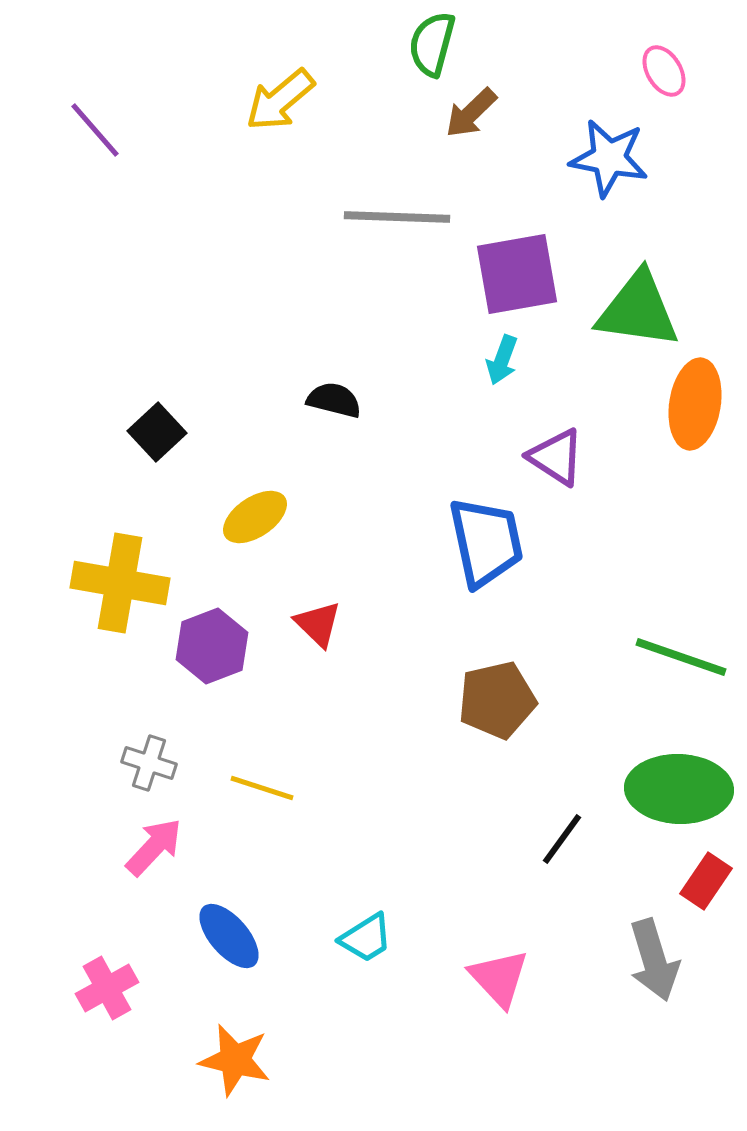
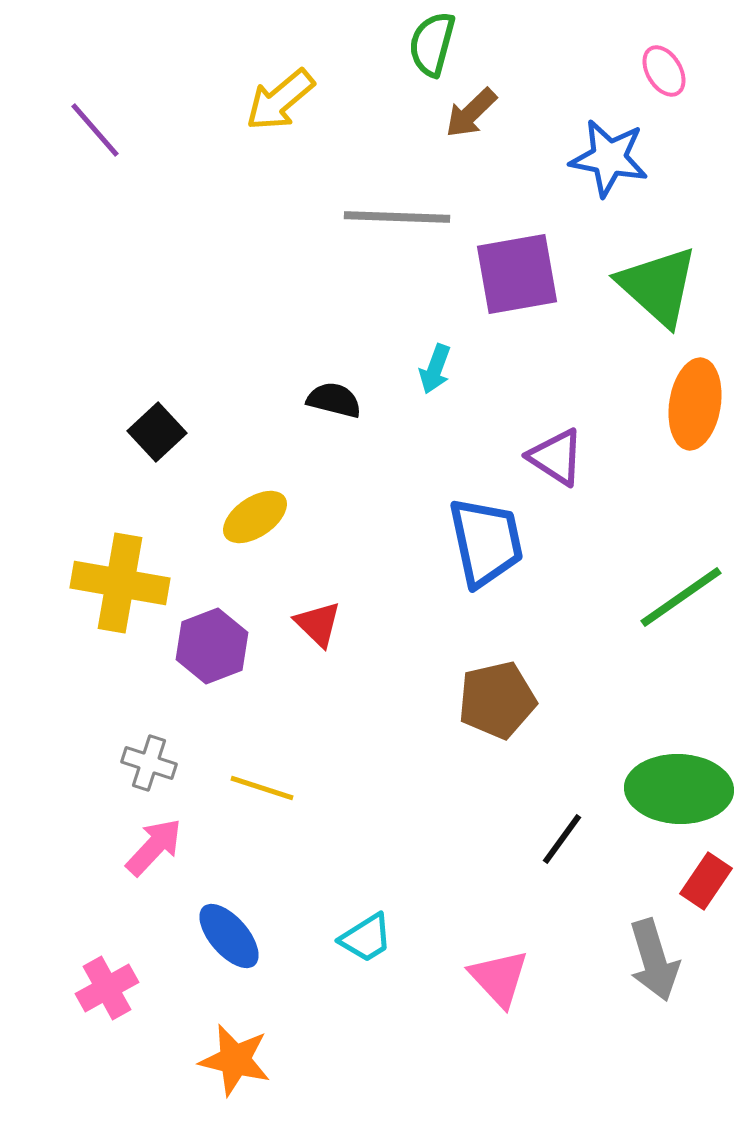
green triangle: moved 20 px right, 24 px up; rotated 34 degrees clockwise
cyan arrow: moved 67 px left, 9 px down
green line: moved 60 px up; rotated 54 degrees counterclockwise
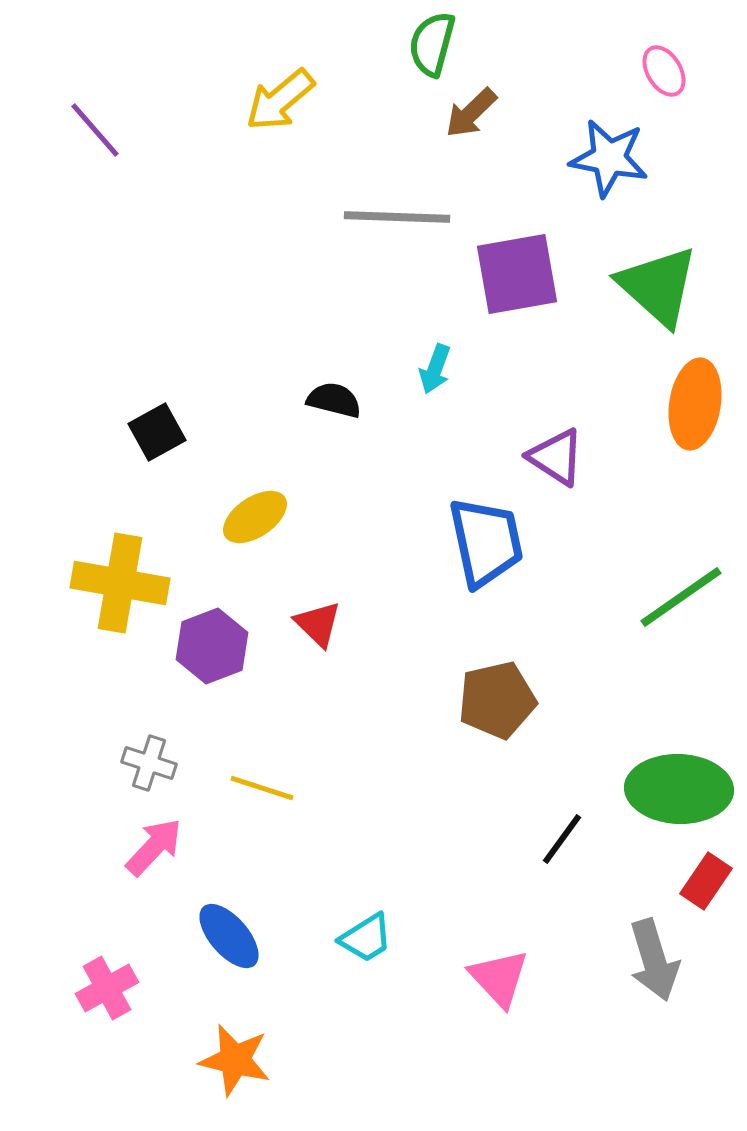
black square: rotated 14 degrees clockwise
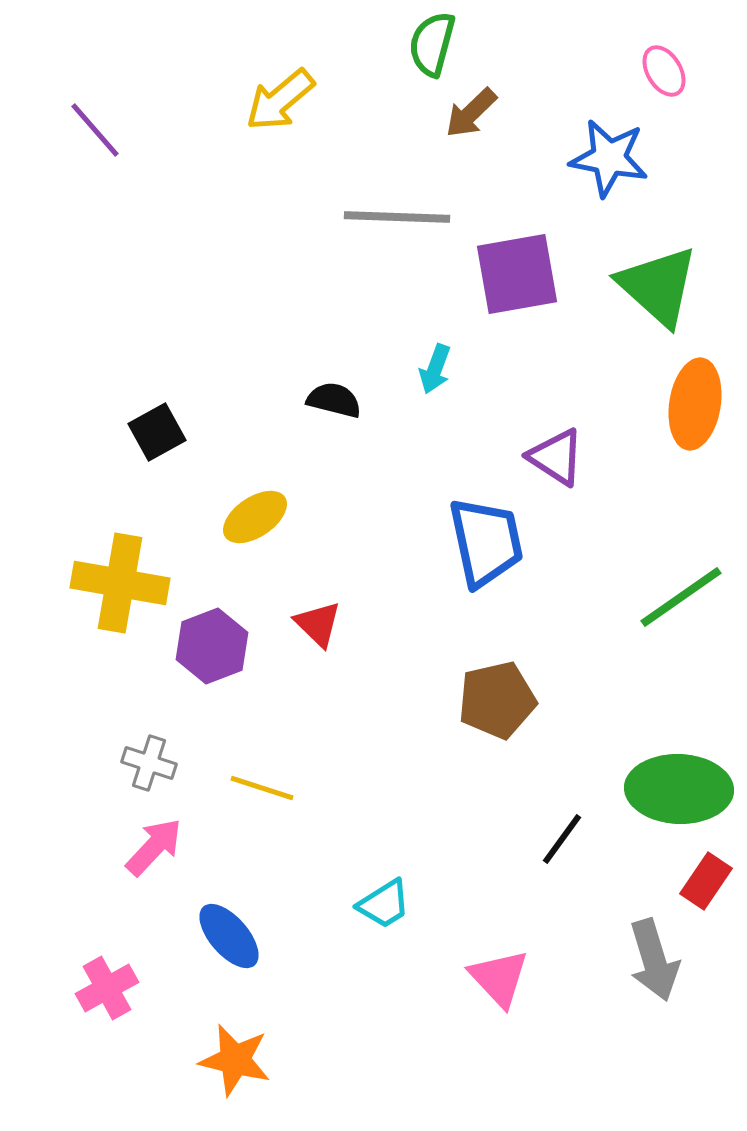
cyan trapezoid: moved 18 px right, 34 px up
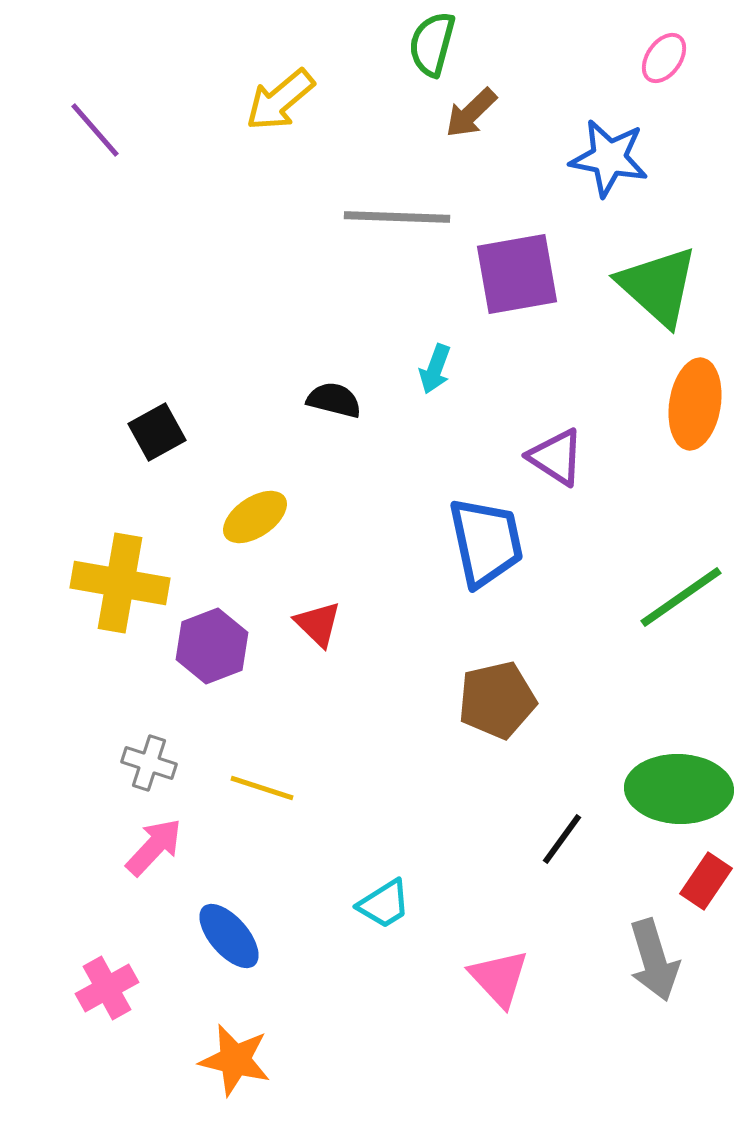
pink ellipse: moved 13 px up; rotated 66 degrees clockwise
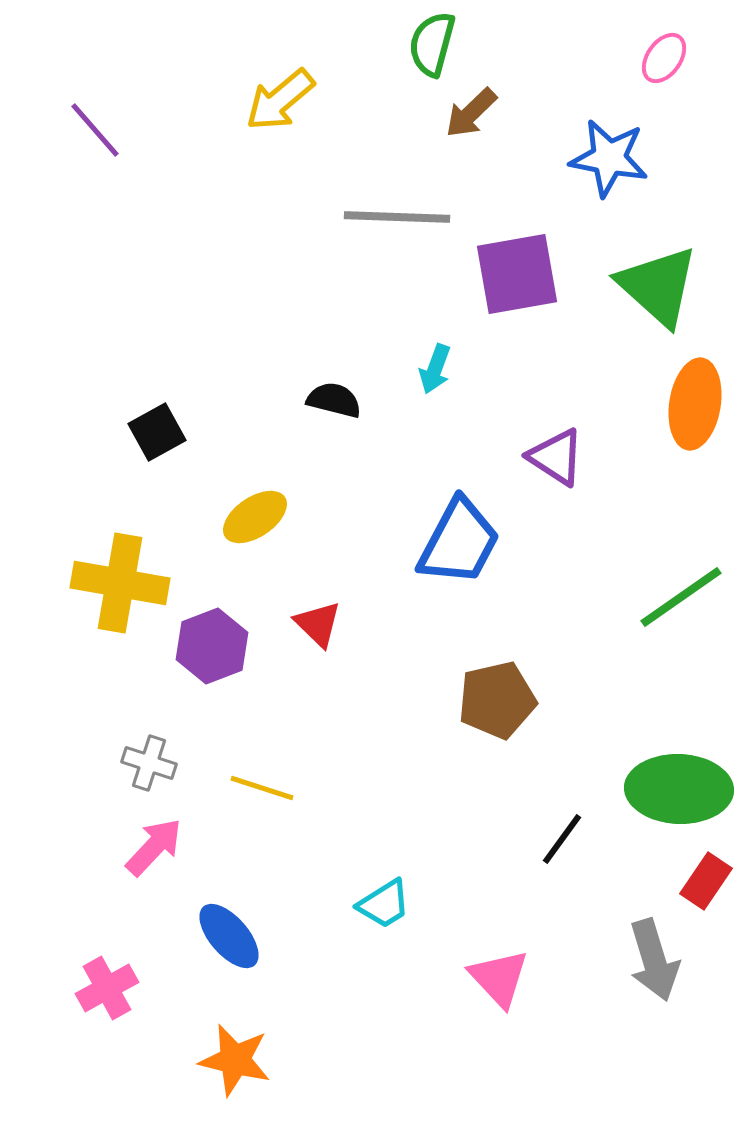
blue trapezoid: moved 27 px left; rotated 40 degrees clockwise
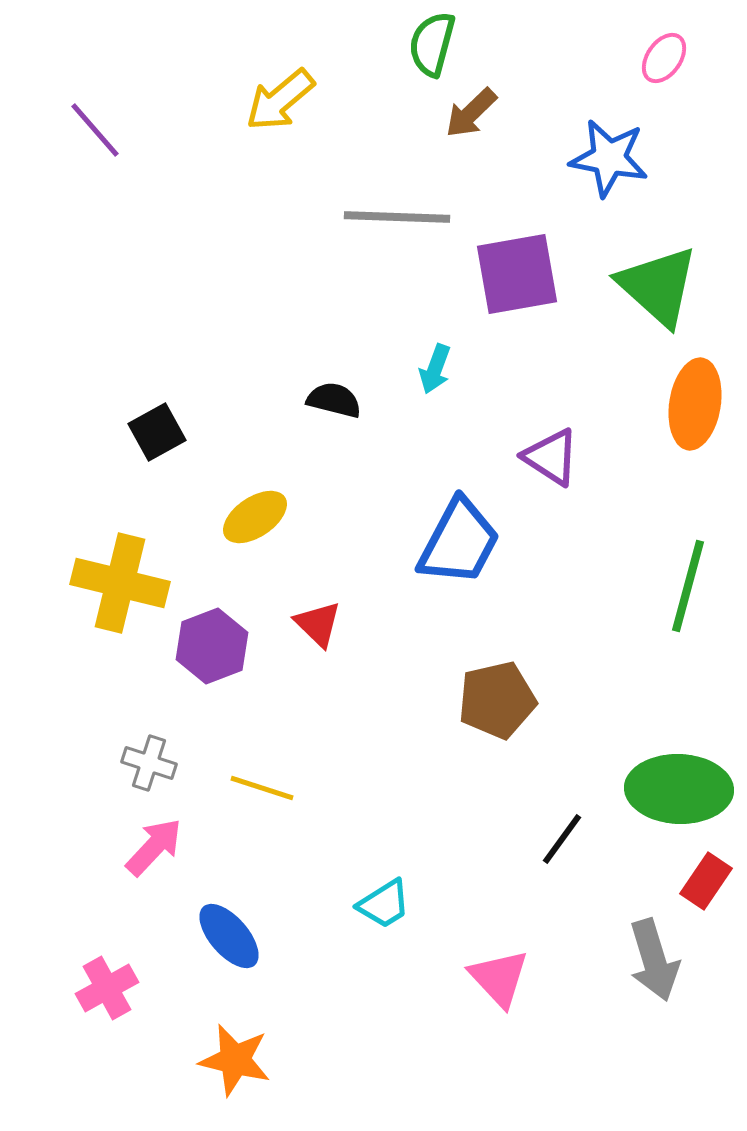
purple triangle: moved 5 px left
yellow cross: rotated 4 degrees clockwise
green line: moved 7 px right, 11 px up; rotated 40 degrees counterclockwise
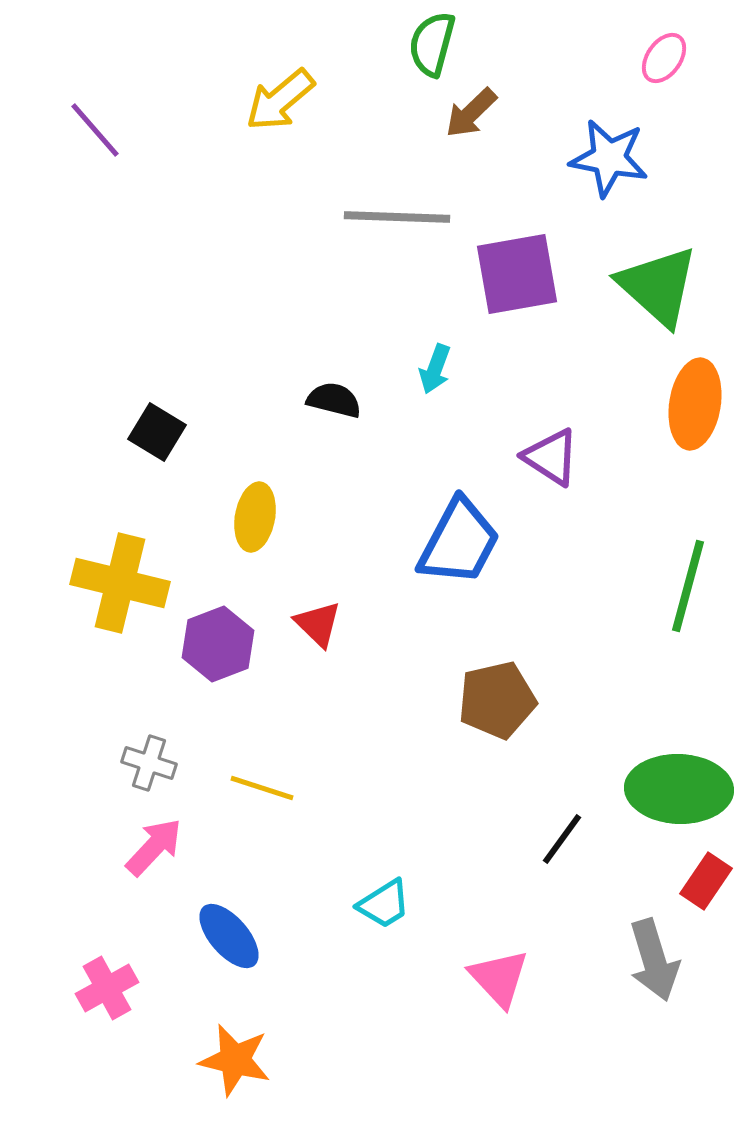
black square: rotated 30 degrees counterclockwise
yellow ellipse: rotated 46 degrees counterclockwise
purple hexagon: moved 6 px right, 2 px up
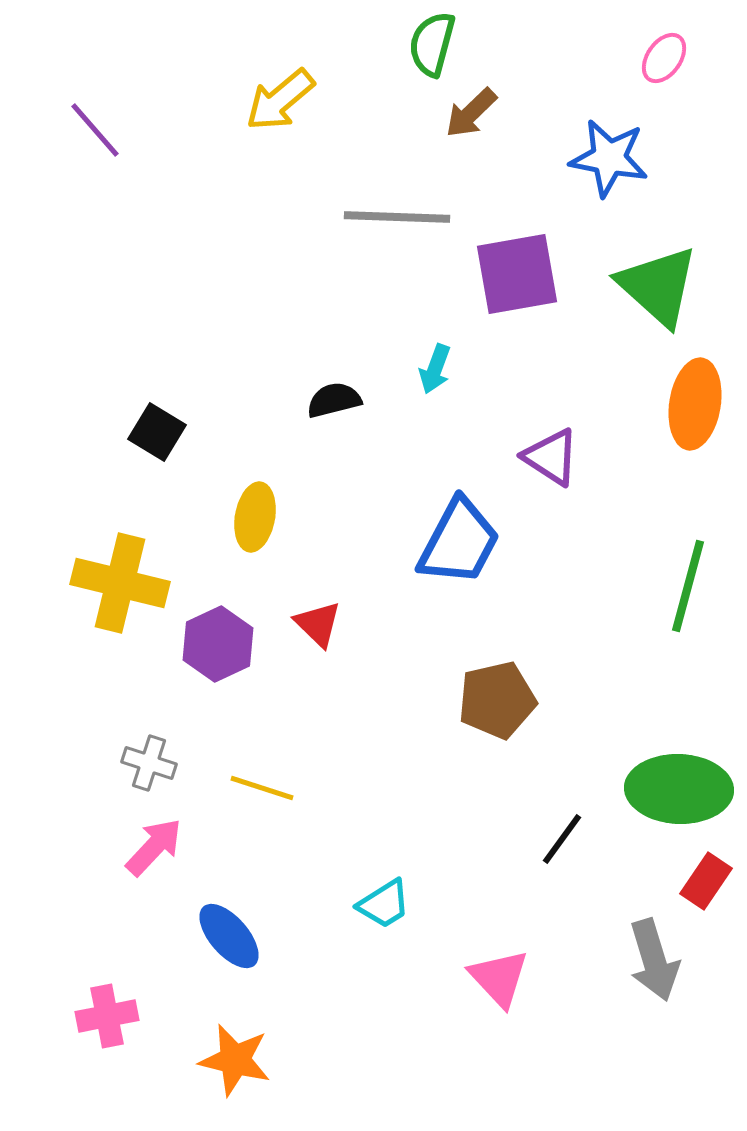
black semicircle: rotated 28 degrees counterclockwise
purple hexagon: rotated 4 degrees counterclockwise
pink cross: moved 28 px down; rotated 18 degrees clockwise
